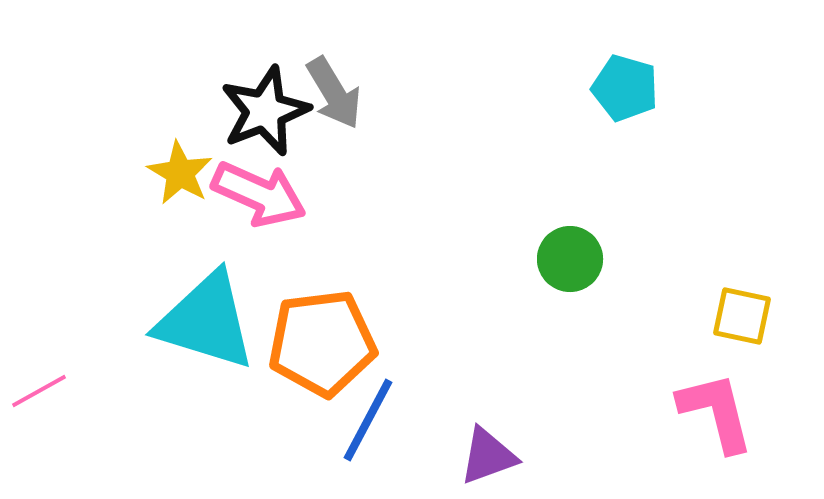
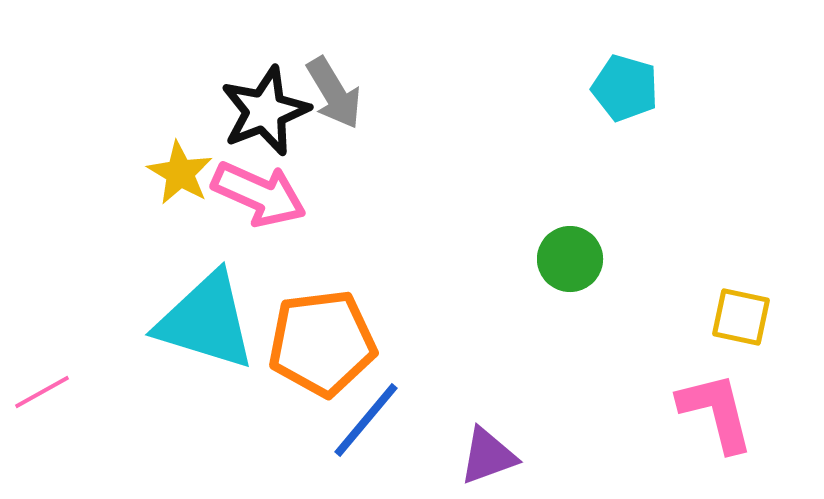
yellow square: moved 1 px left, 1 px down
pink line: moved 3 px right, 1 px down
blue line: moved 2 px left; rotated 12 degrees clockwise
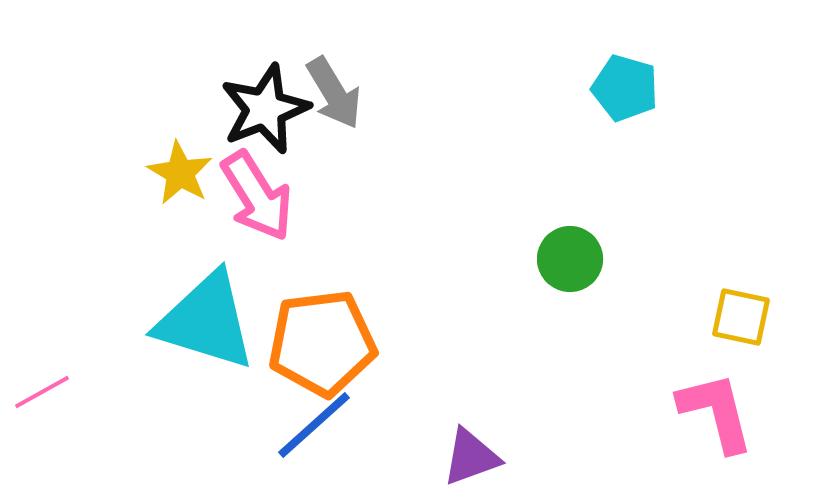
black star: moved 2 px up
pink arrow: moved 2 px left, 2 px down; rotated 34 degrees clockwise
blue line: moved 52 px left, 5 px down; rotated 8 degrees clockwise
purple triangle: moved 17 px left, 1 px down
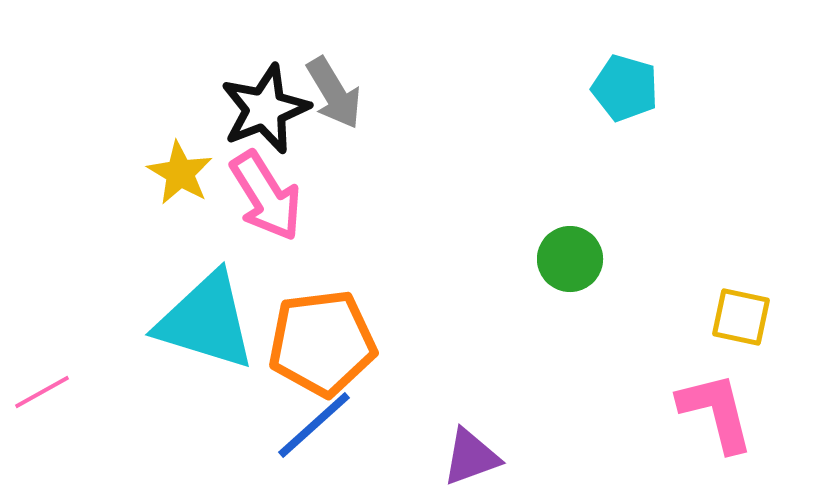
pink arrow: moved 9 px right
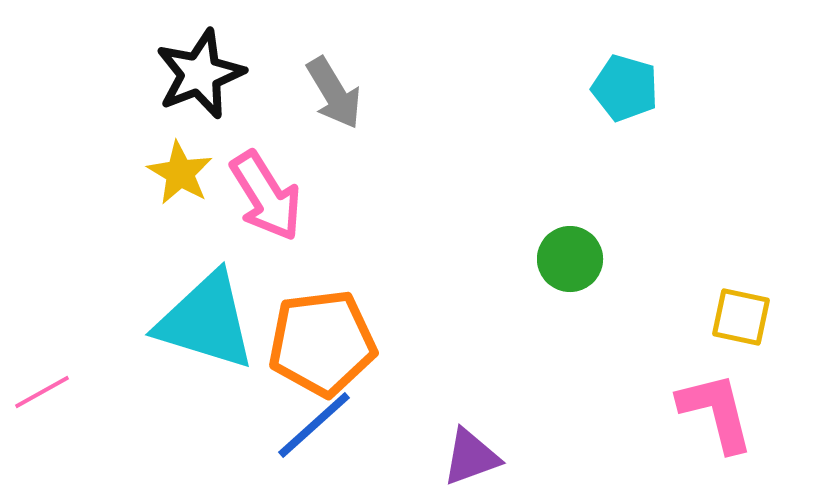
black star: moved 65 px left, 35 px up
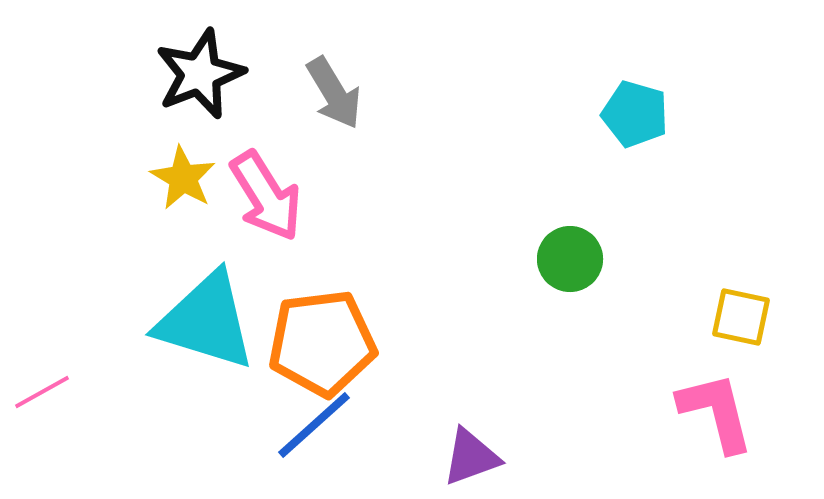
cyan pentagon: moved 10 px right, 26 px down
yellow star: moved 3 px right, 5 px down
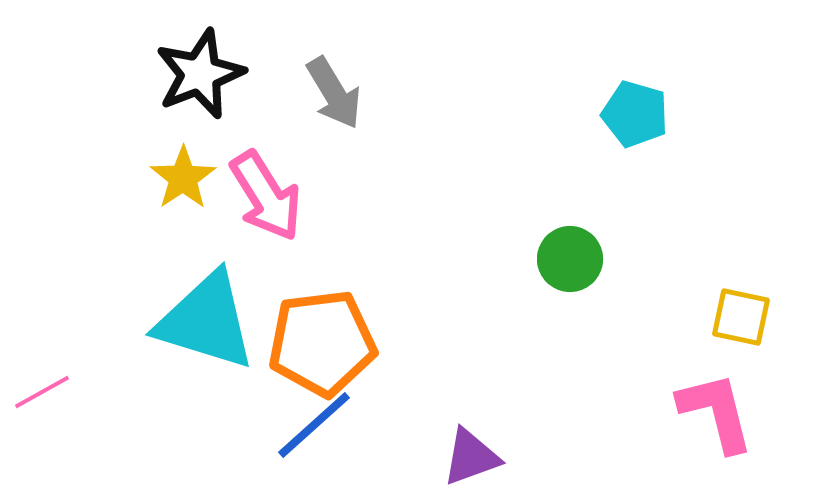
yellow star: rotated 8 degrees clockwise
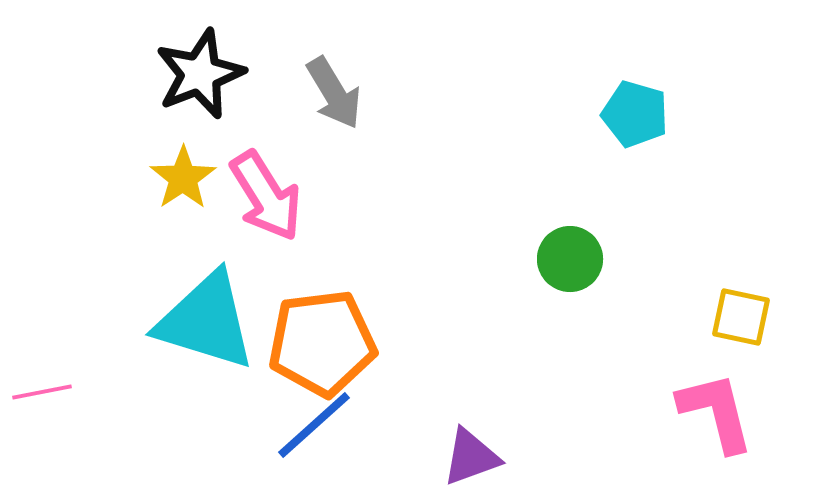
pink line: rotated 18 degrees clockwise
